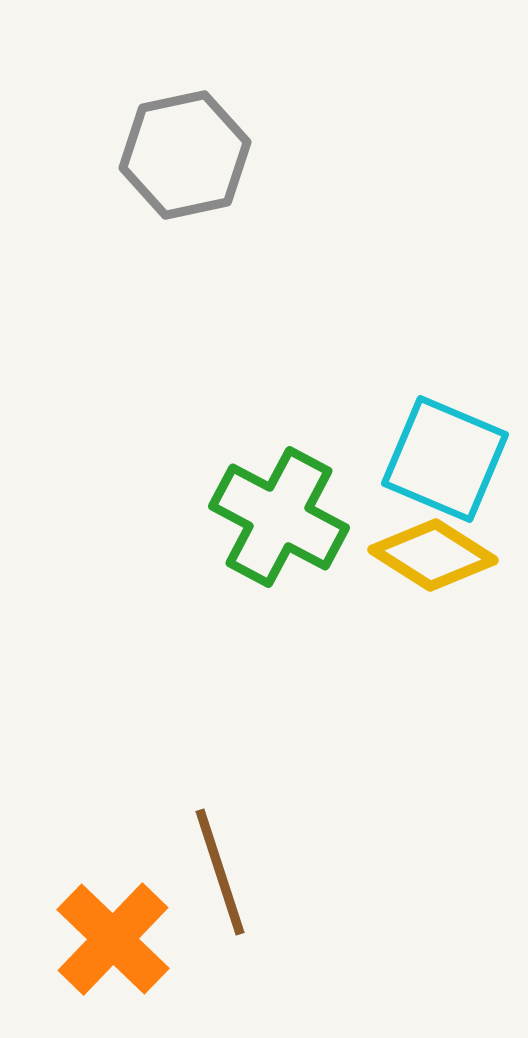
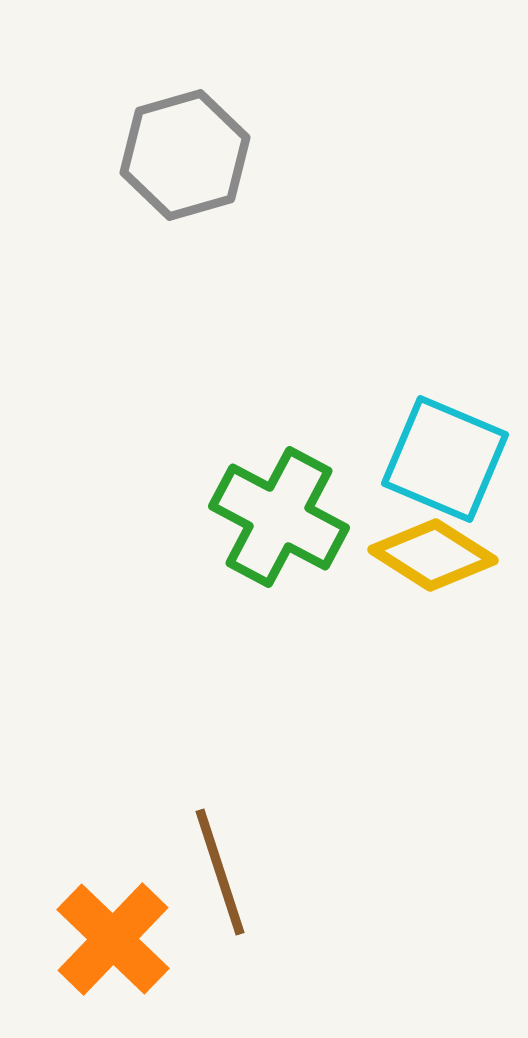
gray hexagon: rotated 4 degrees counterclockwise
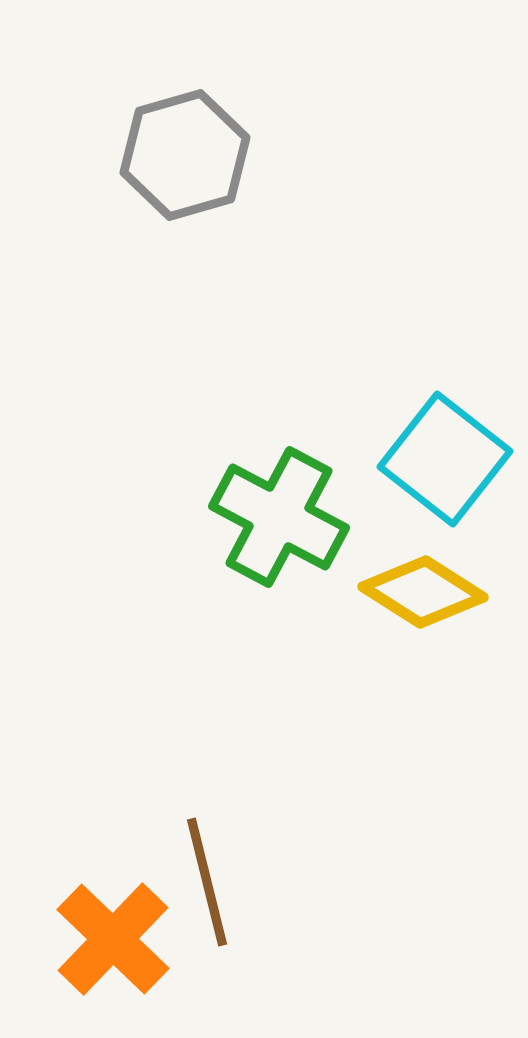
cyan square: rotated 15 degrees clockwise
yellow diamond: moved 10 px left, 37 px down
brown line: moved 13 px left, 10 px down; rotated 4 degrees clockwise
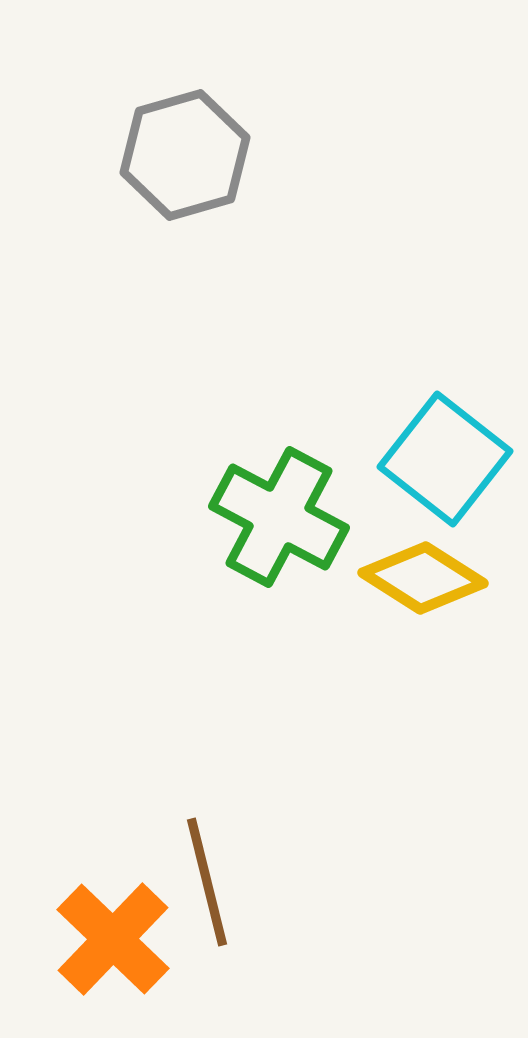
yellow diamond: moved 14 px up
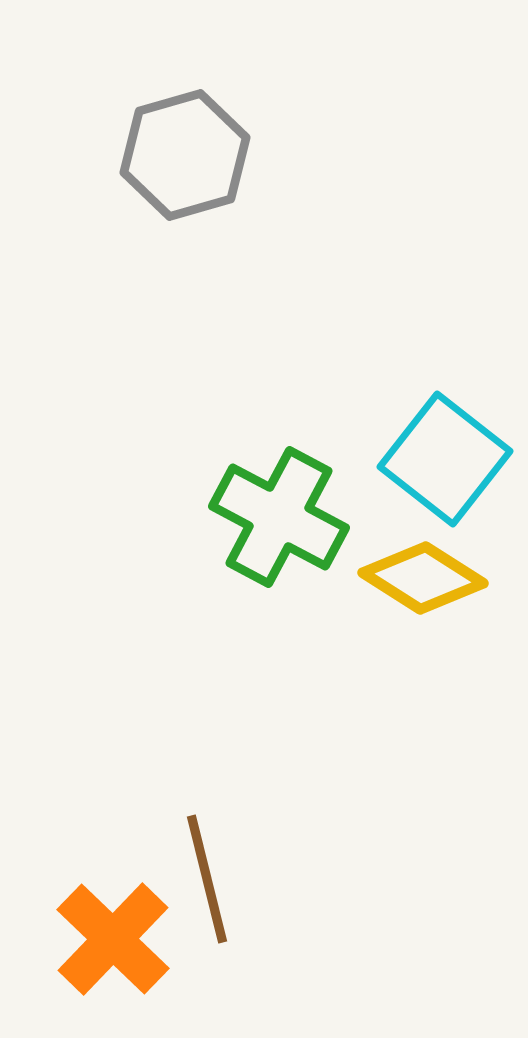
brown line: moved 3 px up
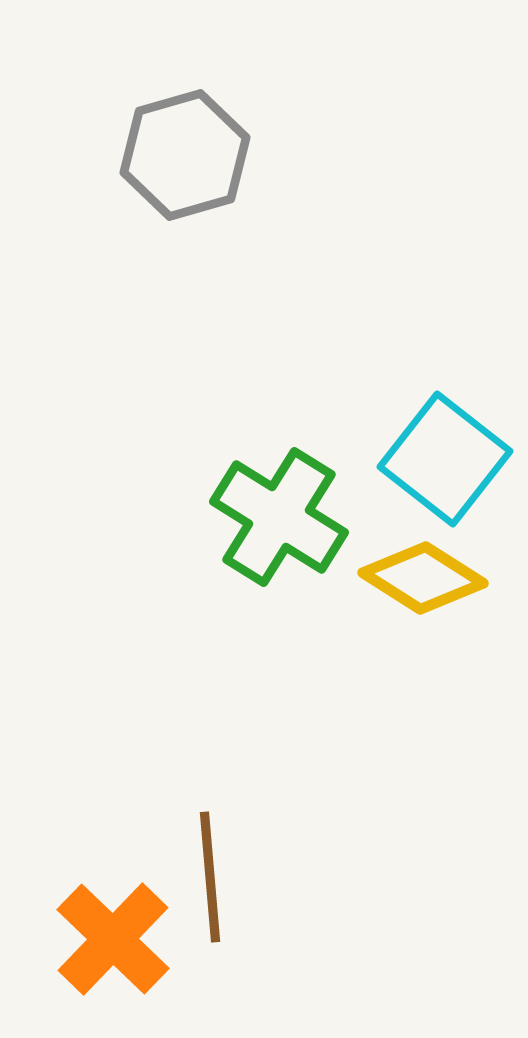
green cross: rotated 4 degrees clockwise
brown line: moved 3 px right, 2 px up; rotated 9 degrees clockwise
